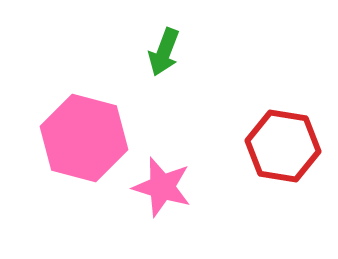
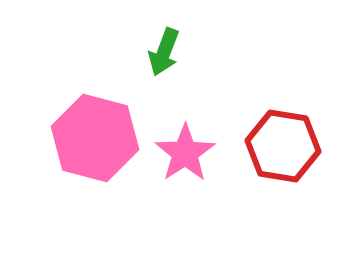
pink hexagon: moved 11 px right
pink star: moved 23 px right, 34 px up; rotated 22 degrees clockwise
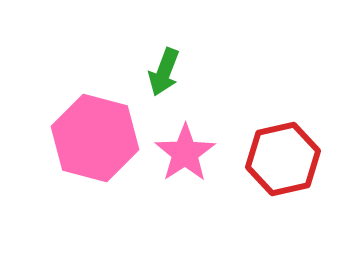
green arrow: moved 20 px down
red hexagon: moved 13 px down; rotated 22 degrees counterclockwise
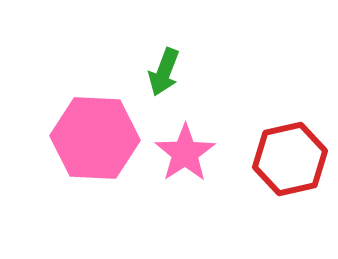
pink hexagon: rotated 12 degrees counterclockwise
red hexagon: moved 7 px right
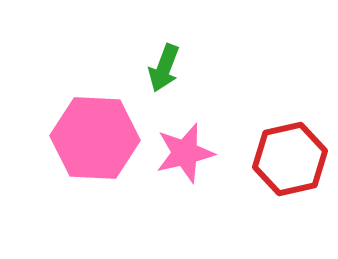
green arrow: moved 4 px up
pink star: rotated 20 degrees clockwise
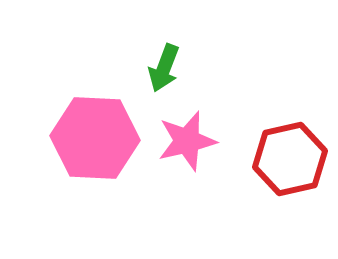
pink star: moved 2 px right, 12 px up
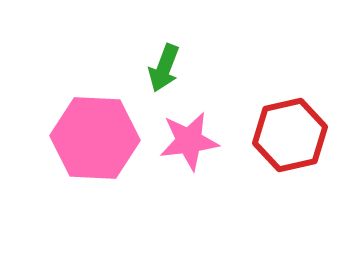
pink star: moved 2 px right; rotated 6 degrees clockwise
red hexagon: moved 24 px up
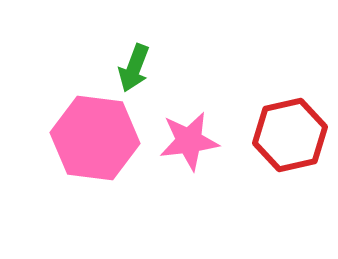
green arrow: moved 30 px left
pink hexagon: rotated 4 degrees clockwise
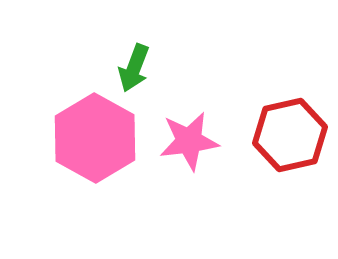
pink hexagon: rotated 22 degrees clockwise
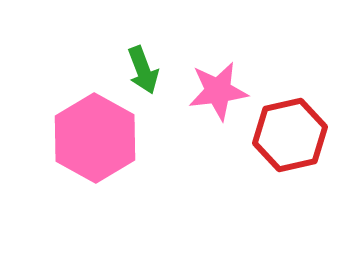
green arrow: moved 9 px right, 2 px down; rotated 42 degrees counterclockwise
pink star: moved 29 px right, 50 px up
